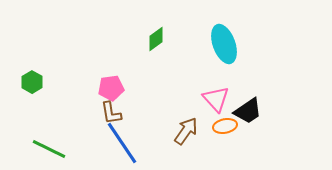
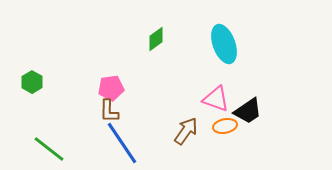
pink triangle: rotated 28 degrees counterclockwise
brown L-shape: moved 2 px left, 2 px up; rotated 10 degrees clockwise
green line: rotated 12 degrees clockwise
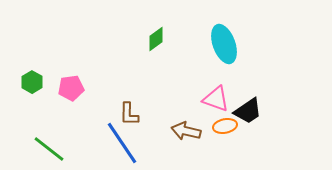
pink pentagon: moved 40 px left
brown L-shape: moved 20 px right, 3 px down
brown arrow: rotated 112 degrees counterclockwise
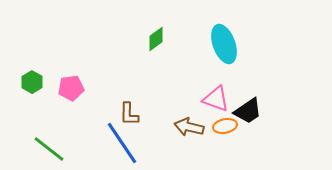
brown arrow: moved 3 px right, 4 px up
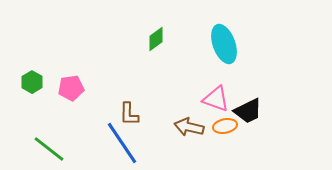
black trapezoid: rotated 8 degrees clockwise
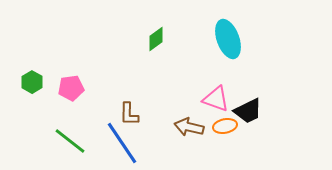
cyan ellipse: moved 4 px right, 5 px up
green line: moved 21 px right, 8 px up
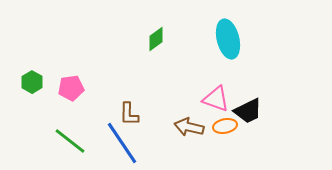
cyan ellipse: rotated 6 degrees clockwise
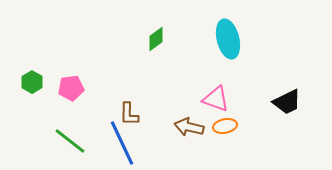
black trapezoid: moved 39 px right, 9 px up
blue line: rotated 9 degrees clockwise
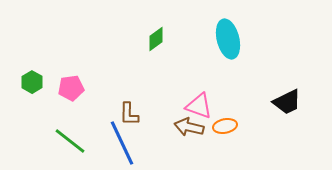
pink triangle: moved 17 px left, 7 px down
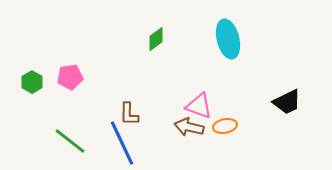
pink pentagon: moved 1 px left, 11 px up
